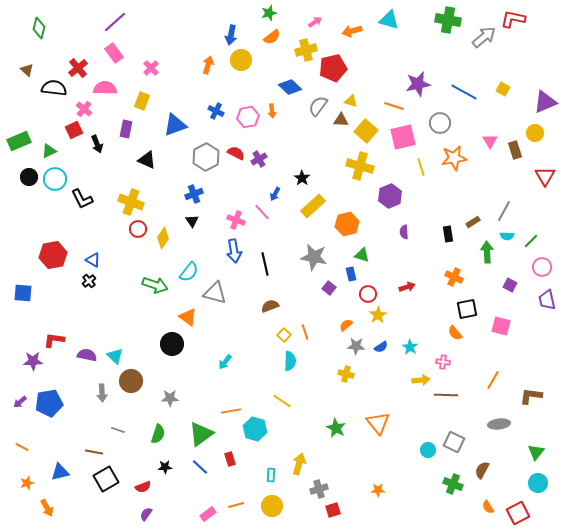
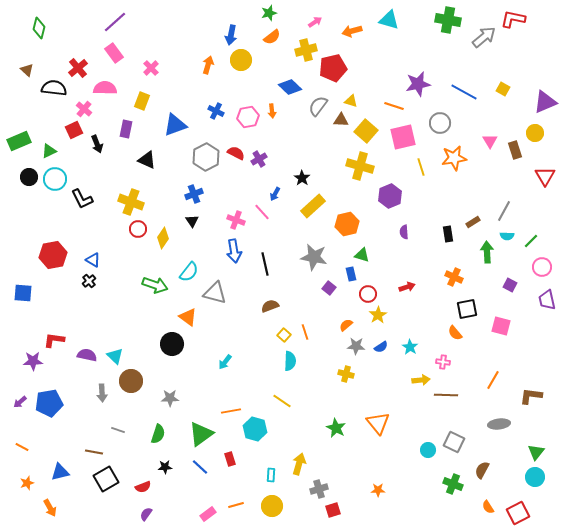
cyan circle at (538, 483): moved 3 px left, 6 px up
orange arrow at (47, 508): moved 3 px right
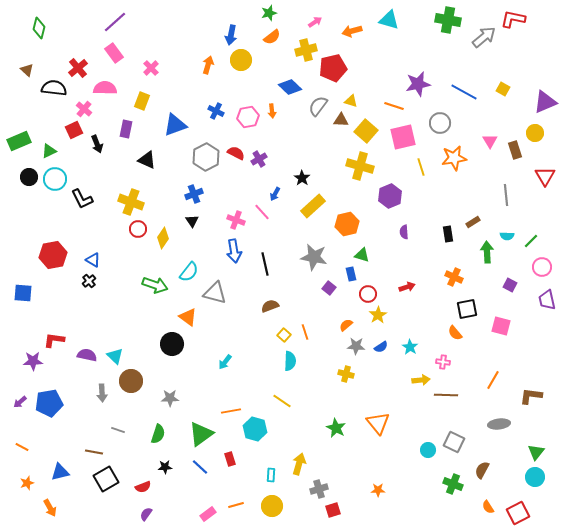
gray line at (504, 211): moved 2 px right, 16 px up; rotated 35 degrees counterclockwise
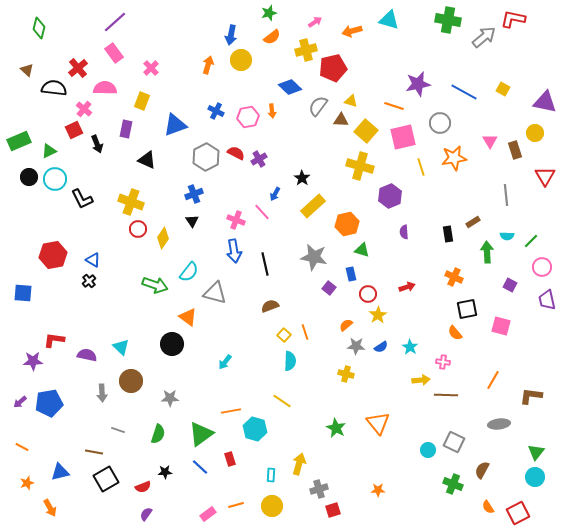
purple triangle at (545, 102): rotated 35 degrees clockwise
green triangle at (362, 255): moved 5 px up
cyan triangle at (115, 356): moved 6 px right, 9 px up
black star at (165, 467): moved 5 px down
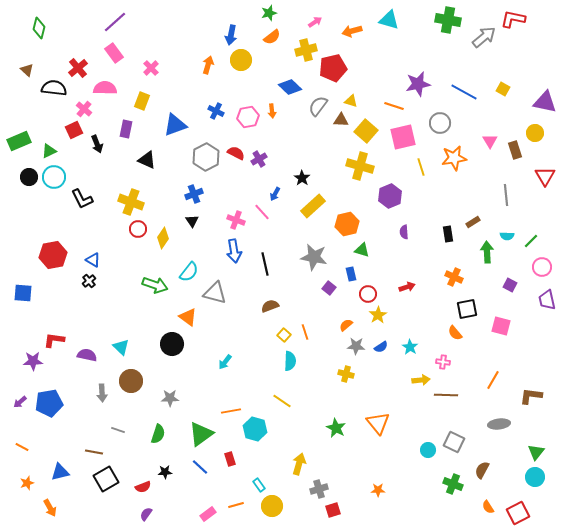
cyan circle at (55, 179): moved 1 px left, 2 px up
cyan rectangle at (271, 475): moved 12 px left, 10 px down; rotated 40 degrees counterclockwise
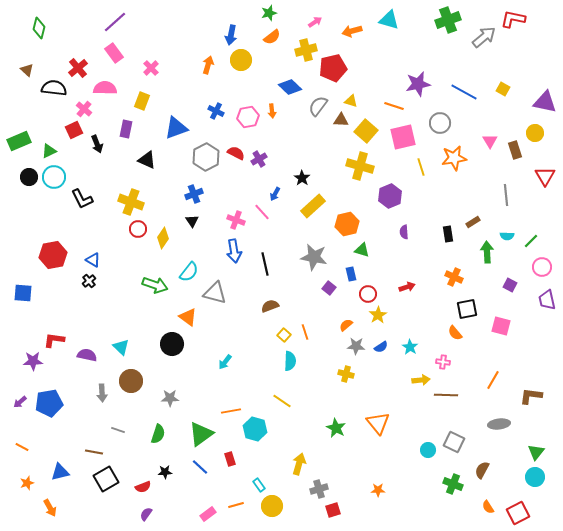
green cross at (448, 20): rotated 30 degrees counterclockwise
blue triangle at (175, 125): moved 1 px right, 3 px down
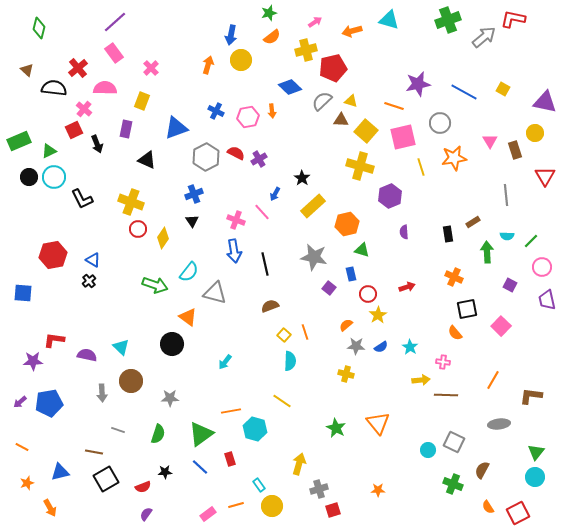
gray semicircle at (318, 106): moved 4 px right, 5 px up; rotated 10 degrees clockwise
pink square at (501, 326): rotated 30 degrees clockwise
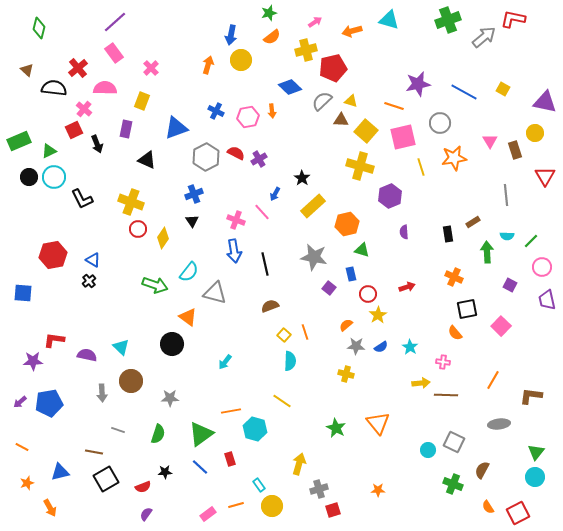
yellow arrow at (421, 380): moved 3 px down
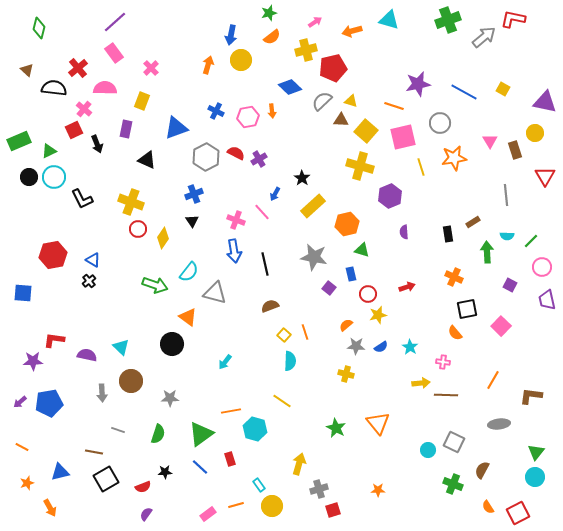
yellow star at (378, 315): rotated 18 degrees clockwise
